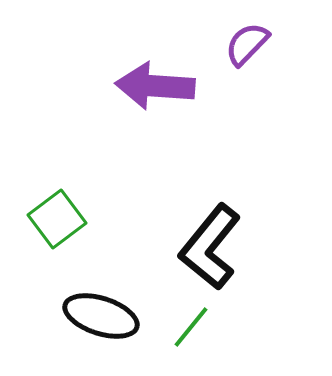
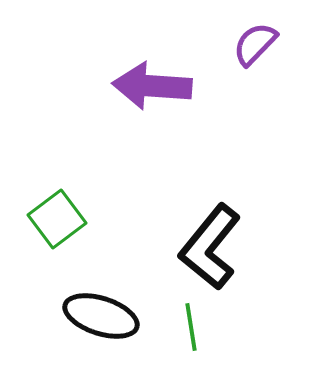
purple semicircle: moved 8 px right
purple arrow: moved 3 px left
green line: rotated 48 degrees counterclockwise
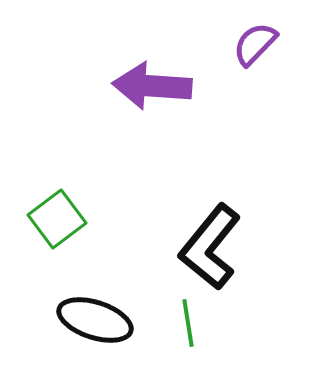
black ellipse: moved 6 px left, 4 px down
green line: moved 3 px left, 4 px up
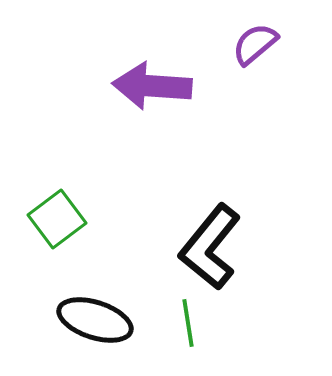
purple semicircle: rotated 6 degrees clockwise
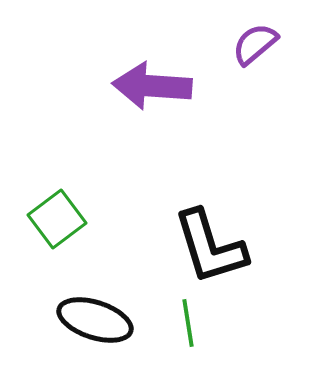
black L-shape: rotated 56 degrees counterclockwise
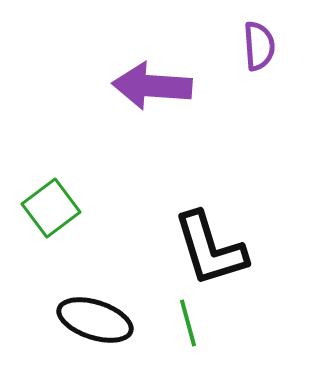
purple semicircle: moved 4 px right, 2 px down; rotated 126 degrees clockwise
green square: moved 6 px left, 11 px up
black L-shape: moved 2 px down
green line: rotated 6 degrees counterclockwise
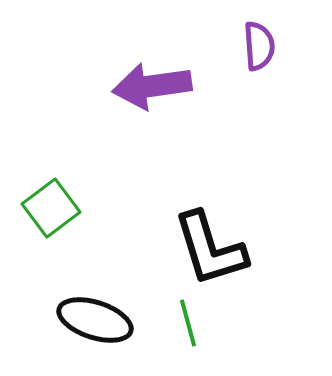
purple arrow: rotated 12 degrees counterclockwise
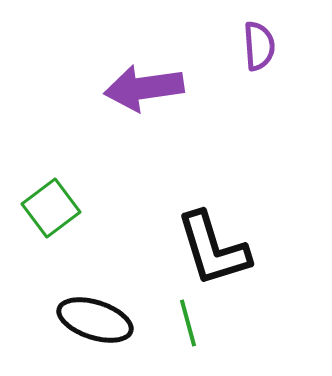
purple arrow: moved 8 px left, 2 px down
black L-shape: moved 3 px right
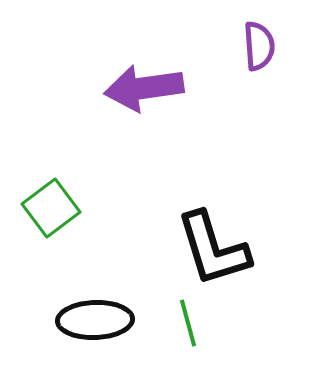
black ellipse: rotated 20 degrees counterclockwise
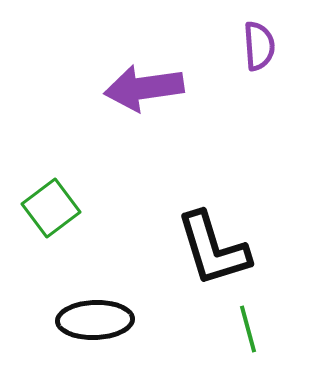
green line: moved 60 px right, 6 px down
